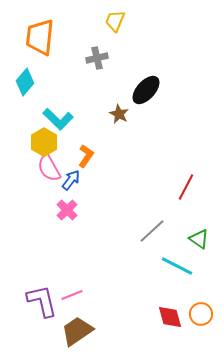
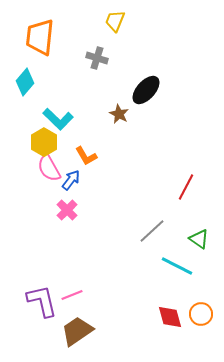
gray cross: rotated 30 degrees clockwise
orange L-shape: rotated 115 degrees clockwise
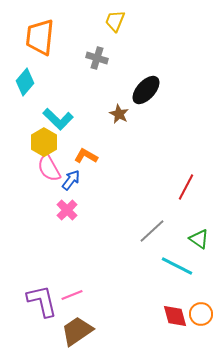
orange L-shape: rotated 150 degrees clockwise
red diamond: moved 5 px right, 1 px up
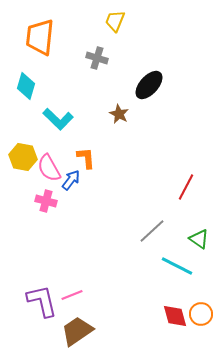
cyan diamond: moved 1 px right, 4 px down; rotated 24 degrees counterclockwise
black ellipse: moved 3 px right, 5 px up
yellow hexagon: moved 21 px left, 15 px down; rotated 20 degrees counterclockwise
orange L-shape: moved 2 px down; rotated 55 degrees clockwise
pink cross: moved 21 px left, 9 px up; rotated 30 degrees counterclockwise
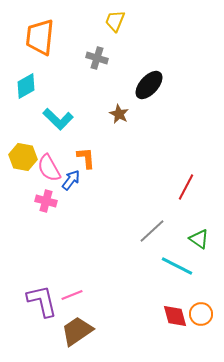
cyan diamond: rotated 44 degrees clockwise
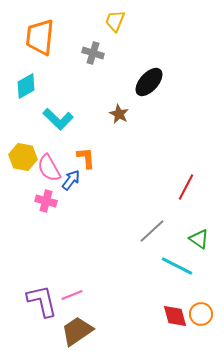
gray cross: moved 4 px left, 5 px up
black ellipse: moved 3 px up
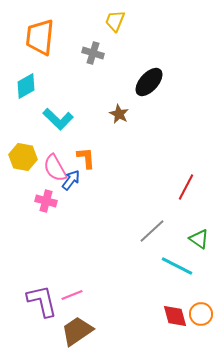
pink semicircle: moved 6 px right
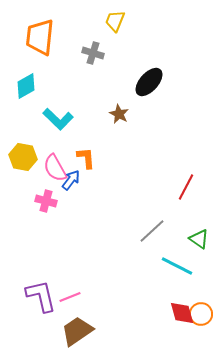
pink line: moved 2 px left, 2 px down
purple L-shape: moved 1 px left, 5 px up
red diamond: moved 7 px right, 3 px up
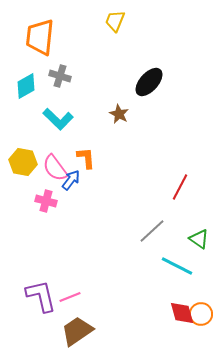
gray cross: moved 33 px left, 23 px down
yellow hexagon: moved 5 px down
pink semicircle: rotated 8 degrees counterclockwise
red line: moved 6 px left
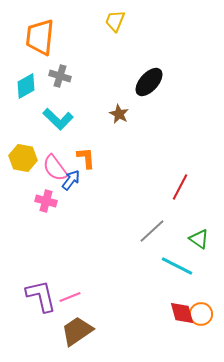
yellow hexagon: moved 4 px up
